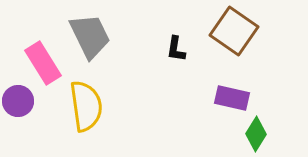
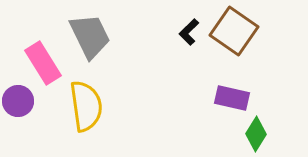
black L-shape: moved 13 px right, 17 px up; rotated 36 degrees clockwise
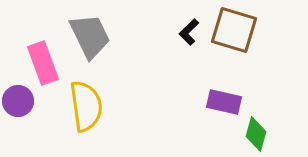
brown square: moved 1 px up; rotated 18 degrees counterclockwise
pink rectangle: rotated 12 degrees clockwise
purple rectangle: moved 8 px left, 4 px down
green diamond: rotated 16 degrees counterclockwise
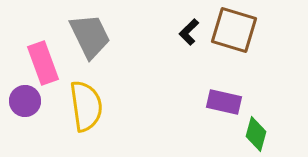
purple circle: moved 7 px right
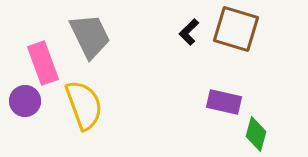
brown square: moved 2 px right, 1 px up
yellow semicircle: moved 2 px left, 1 px up; rotated 12 degrees counterclockwise
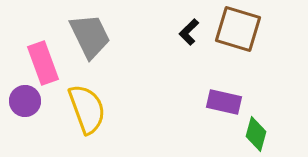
brown square: moved 2 px right
yellow semicircle: moved 3 px right, 4 px down
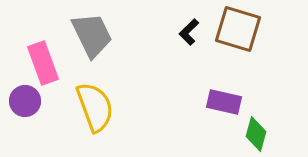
gray trapezoid: moved 2 px right, 1 px up
yellow semicircle: moved 8 px right, 2 px up
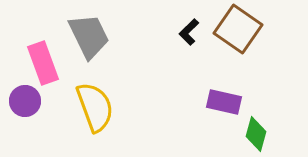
brown square: rotated 18 degrees clockwise
gray trapezoid: moved 3 px left, 1 px down
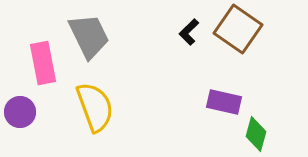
pink rectangle: rotated 9 degrees clockwise
purple circle: moved 5 px left, 11 px down
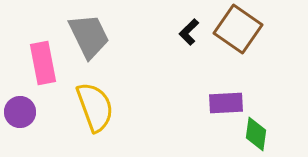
purple rectangle: moved 2 px right, 1 px down; rotated 16 degrees counterclockwise
green diamond: rotated 8 degrees counterclockwise
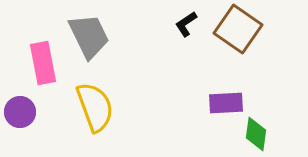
black L-shape: moved 3 px left, 8 px up; rotated 12 degrees clockwise
